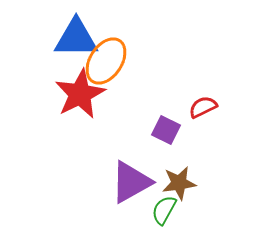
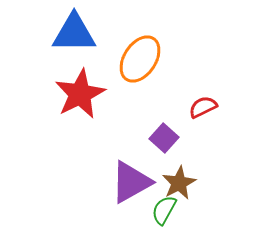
blue triangle: moved 2 px left, 5 px up
orange ellipse: moved 34 px right, 2 px up
purple square: moved 2 px left, 8 px down; rotated 16 degrees clockwise
brown star: rotated 20 degrees counterclockwise
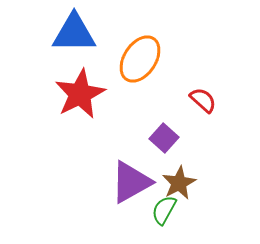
red semicircle: moved 7 px up; rotated 68 degrees clockwise
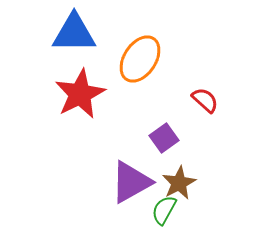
red semicircle: moved 2 px right
purple square: rotated 12 degrees clockwise
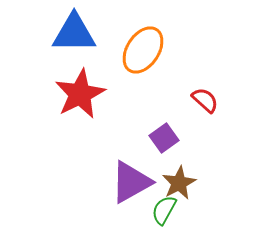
orange ellipse: moved 3 px right, 9 px up
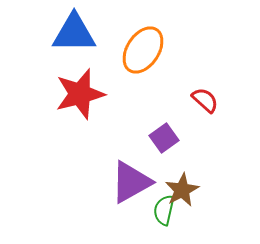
red star: rotated 12 degrees clockwise
brown star: moved 3 px right, 7 px down
green semicircle: rotated 16 degrees counterclockwise
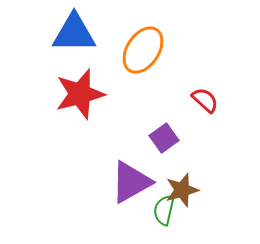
brown star: rotated 12 degrees clockwise
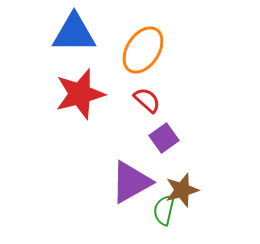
red semicircle: moved 58 px left
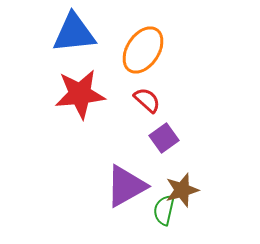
blue triangle: rotated 6 degrees counterclockwise
red star: rotated 9 degrees clockwise
purple triangle: moved 5 px left, 4 px down
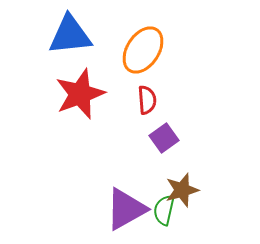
blue triangle: moved 4 px left, 2 px down
red star: rotated 15 degrees counterclockwise
red semicircle: rotated 44 degrees clockwise
purple triangle: moved 23 px down
